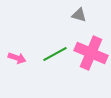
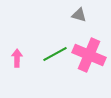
pink cross: moved 2 px left, 2 px down
pink arrow: rotated 108 degrees counterclockwise
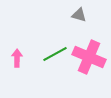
pink cross: moved 2 px down
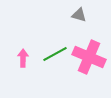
pink arrow: moved 6 px right
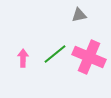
gray triangle: rotated 28 degrees counterclockwise
green line: rotated 10 degrees counterclockwise
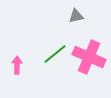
gray triangle: moved 3 px left, 1 px down
pink arrow: moved 6 px left, 7 px down
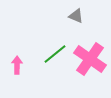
gray triangle: rotated 35 degrees clockwise
pink cross: moved 1 px right, 2 px down; rotated 12 degrees clockwise
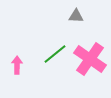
gray triangle: rotated 21 degrees counterclockwise
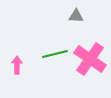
green line: rotated 25 degrees clockwise
